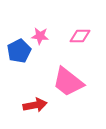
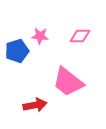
blue pentagon: moved 2 px left; rotated 10 degrees clockwise
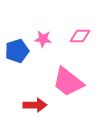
pink star: moved 3 px right, 3 px down
red arrow: rotated 10 degrees clockwise
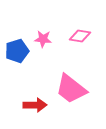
pink diamond: rotated 10 degrees clockwise
pink trapezoid: moved 3 px right, 7 px down
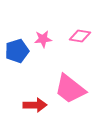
pink star: rotated 12 degrees counterclockwise
pink trapezoid: moved 1 px left
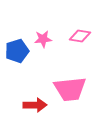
pink trapezoid: rotated 44 degrees counterclockwise
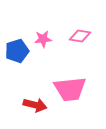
red arrow: rotated 15 degrees clockwise
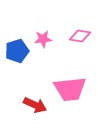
red arrow: rotated 10 degrees clockwise
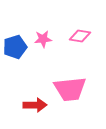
blue pentagon: moved 2 px left, 4 px up
red arrow: rotated 25 degrees counterclockwise
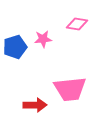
pink diamond: moved 3 px left, 12 px up
